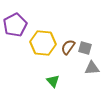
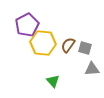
purple pentagon: moved 12 px right
brown semicircle: moved 2 px up
gray triangle: moved 1 px down
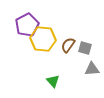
yellow hexagon: moved 4 px up
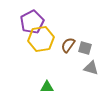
purple pentagon: moved 5 px right, 3 px up
yellow hexagon: moved 2 px left; rotated 15 degrees counterclockwise
gray triangle: moved 1 px left, 1 px up; rotated 21 degrees clockwise
green triangle: moved 6 px left, 6 px down; rotated 48 degrees counterclockwise
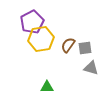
gray square: rotated 24 degrees counterclockwise
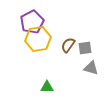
yellow hexagon: moved 3 px left
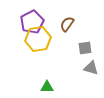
brown semicircle: moved 1 px left, 21 px up
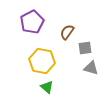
brown semicircle: moved 8 px down
yellow hexagon: moved 4 px right, 22 px down; rotated 20 degrees clockwise
green triangle: rotated 40 degrees clockwise
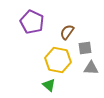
purple pentagon: rotated 20 degrees counterclockwise
yellow hexagon: moved 16 px right, 1 px up
gray triangle: rotated 14 degrees counterclockwise
green triangle: moved 2 px right, 2 px up
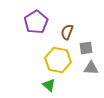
purple pentagon: moved 4 px right; rotated 15 degrees clockwise
brown semicircle: rotated 14 degrees counterclockwise
gray square: moved 1 px right
